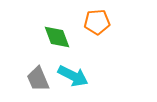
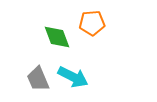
orange pentagon: moved 5 px left, 1 px down
cyan arrow: moved 1 px down
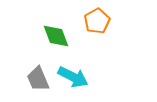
orange pentagon: moved 5 px right, 2 px up; rotated 25 degrees counterclockwise
green diamond: moved 1 px left, 1 px up
